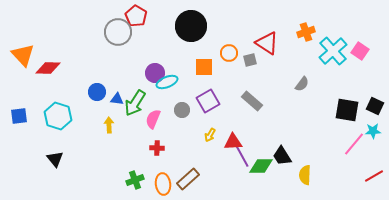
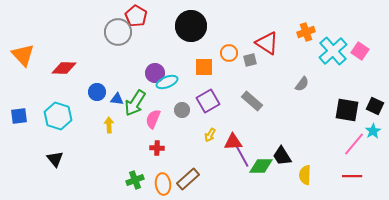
red diamond at (48, 68): moved 16 px right
cyan star at (373, 131): rotated 28 degrees counterclockwise
red line at (374, 176): moved 22 px left; rotated 30 degrees clockwise
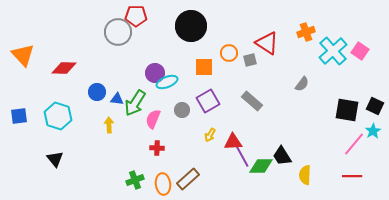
red pentagon at (136, 16): rotated 30 degrees counterclockwise
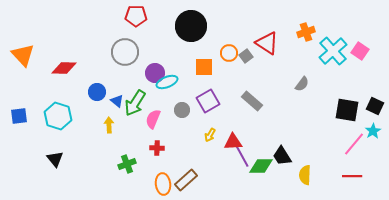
gray circle at (118, 32): moved 7 px right, 20 px down
gray square at (250, 60): moved 4 px left, 4 px up; rotated 24 degrees counterclockwise
blue triangle at (117, 99): moved 2 px down; rotated 32 degrees clockwise
brown rectangle at (188, 179): moved 2 px left, 1 px down
green cross at (135, 180): moved 8 px left, 16 px up
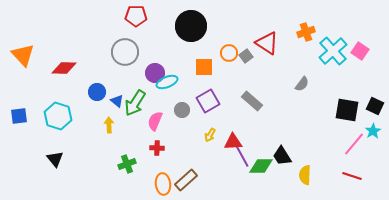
pink semicircle at (153, 119): moved 2 px right, 2 px down
red line at (352, 176): rotated 18 degrees clockwise
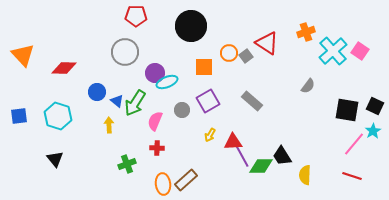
gray semicircle at (302, 84): moved 6 px right, 2 px down
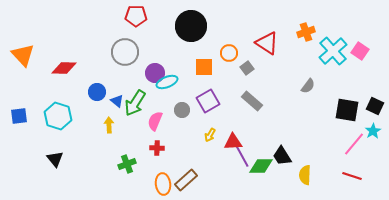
gray square at (246, 56): moved 1 px right, 12 px down
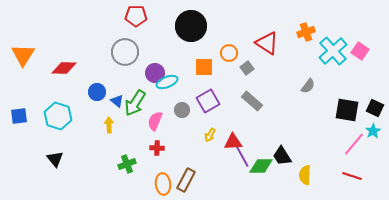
orange triangle at (23, 55): rotated 15 degrees clockwise
black square at (375, 106): moved 2 px down
brown rectangle at (186, 180): rotated 20 degrees counterclockwise
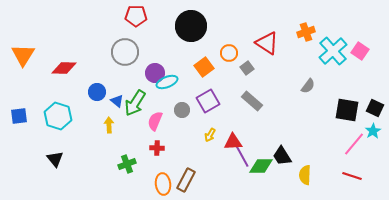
orange square at (204, 67): rotated 36 degrees counterclockwise
